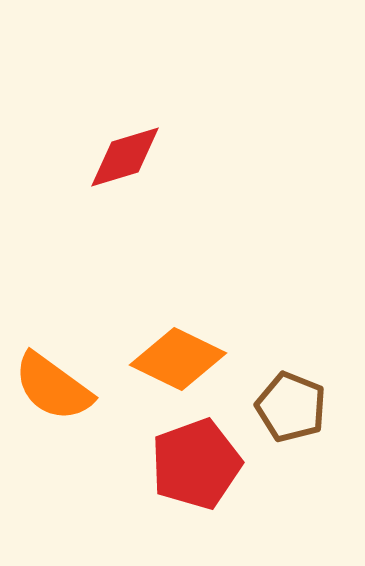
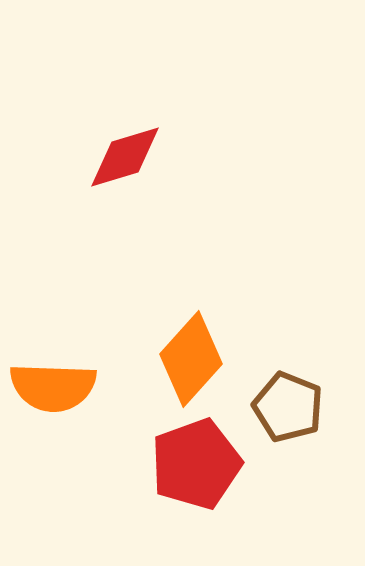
orange diamond: moved 13 px right; rotated 74 degrees counterclockwise
orange semicircle: rotated 34 degrees counterclockwise
brown pentagon: moved 3 px left
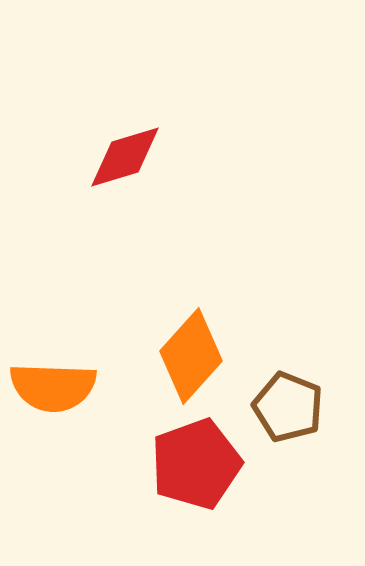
orange diamond: moved 3 px up
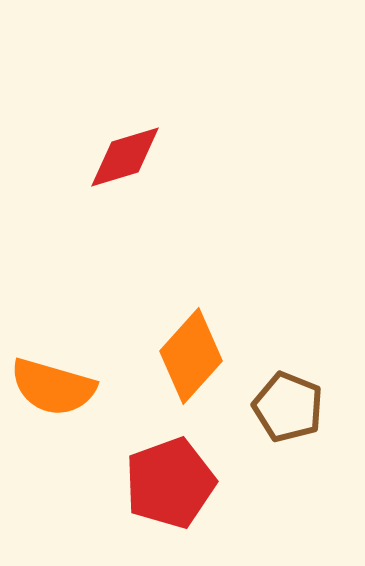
orange semicircle: rotated 14 degrees clockwise
red pentagon: moved 26 px left, 19 px down
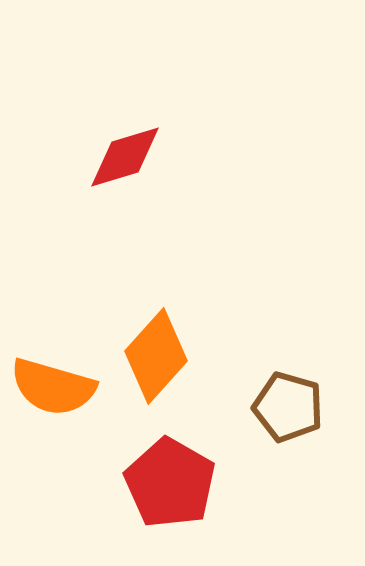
orange diamond: moved 35 px left
brown pentagon: rotated 6 degrees counterclockwise
red pentagon: rotated 22 degrees counterclockwise
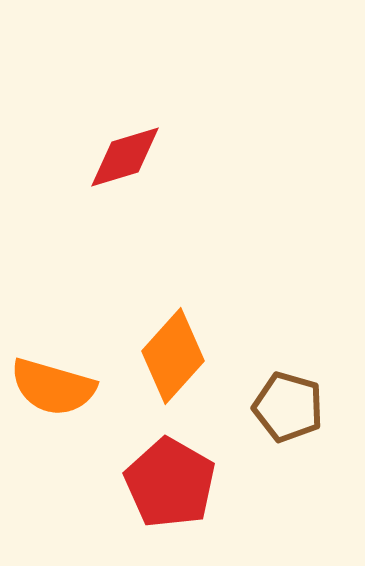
orange diamond: moved 17 px right
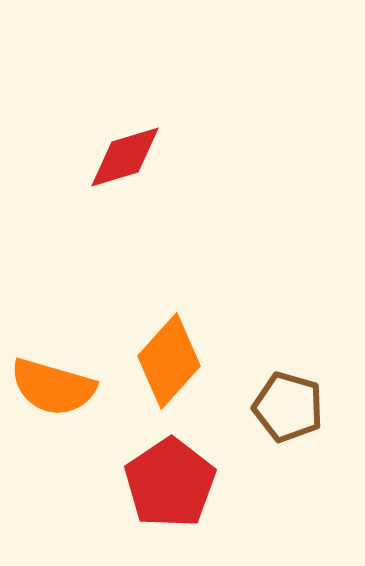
orange diamond: moved 4 px left, 5 px down
red pentagon: rotated 8 degrees clockwise
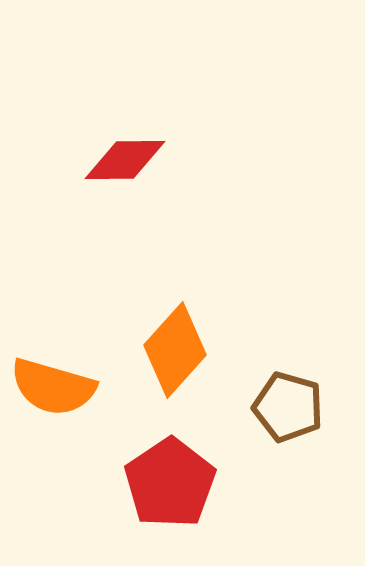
red diamond: moved 3 px down; rotated 16 degrees clockwise
orange diamond: moved 6 px right, 11 px up
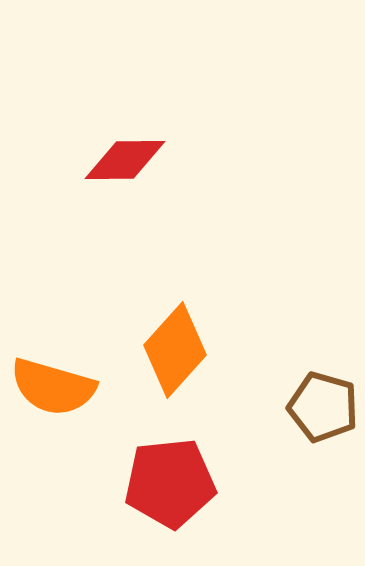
brown pentagon: moved 35 px right
red pentagon: rotated 28 degrees clockwise
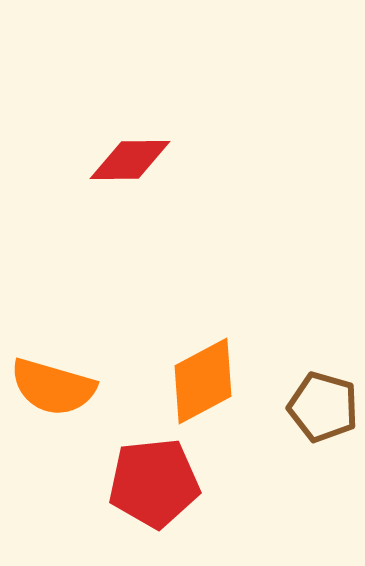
red diamond: moved 5 px right
orange diamond: moved 28 px right, 31 px down; rotated 20 degrees clockwise
red pentagon: moved 16 px left
